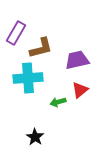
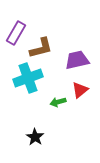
cyan cross: rotated 16 degrees counterclockwise
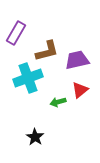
brown L-shape: moved 6 px right, 3 px down
